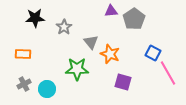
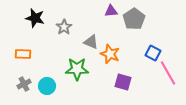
black star: rotated 18 degrees clockwise
gray triangle: rotated 28 degrees counterclockwise
cyan circle: moved 3 px up
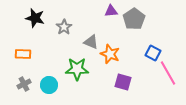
cyan circle: moved 2 px right, 1 px up
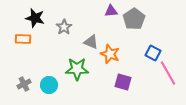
orange rectangle: moved 15 px up
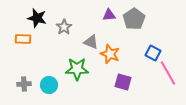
purple triangle: moved 2 px left, 4 px down
black star: moved 2 px right
gray cross: rotated 24 degrees clockwise
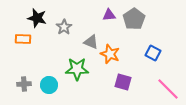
pink line: moved 16 px down; rotated 15 degrees counterclockwise
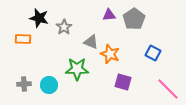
black star: moved 2 px right
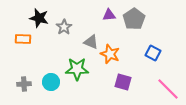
cyan circle: moved 2 px right, 3 px up
